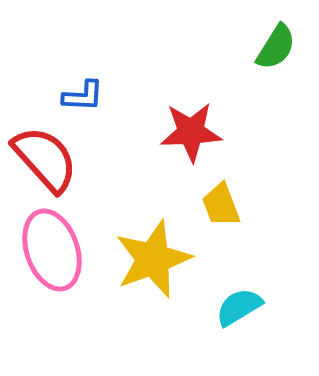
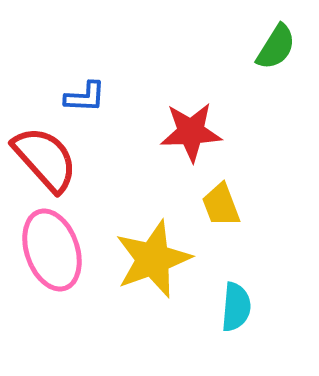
blue L-shape: moved 2 px right, 1 px down
cyan semicircle: moved 3 px left; rotated 126 degrees clockwise
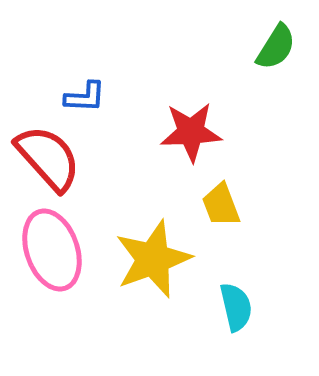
red semicircle: moved 3 px right, 1 px up
cyan semicircle: rotated 18 degrees counterclockwise
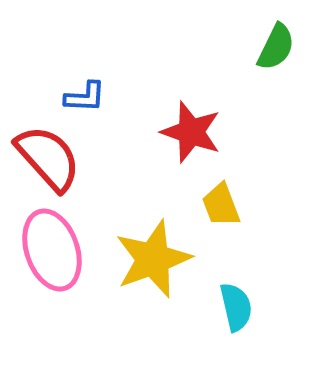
green semicircle: rotated 6 degrees counterclockwise
red star: rotated 22 degrees clockwise
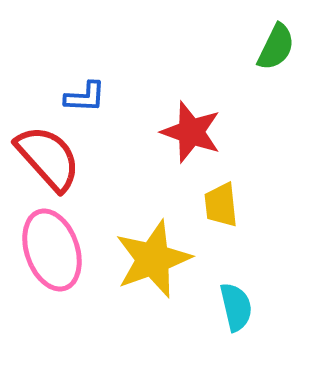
yellow trapezoid: rotated 15 degrees clockwise
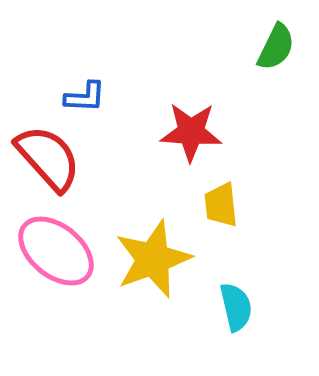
red star: rotated 16 degrees counterclockwise
pink ellipse: moved 4 px right, 1 px down; rotated 32 degrees counterclockwise
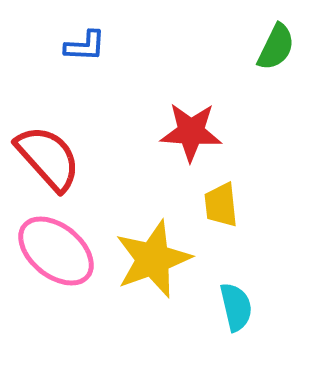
blue L-shape: moved 51 px up
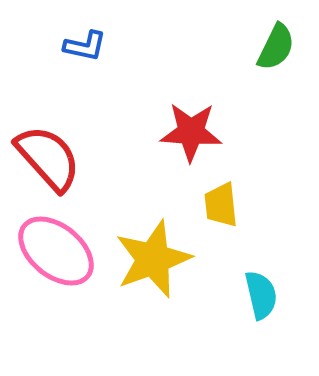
blue L-shape: rotated 9 degrees clockwise
cyan semicircle: moved 25 px right, 12 px up
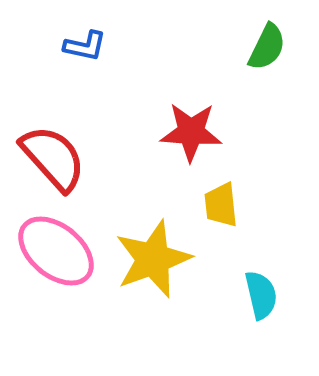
green semicircle: moved 9 px left
red semicircle: moved 5 px right
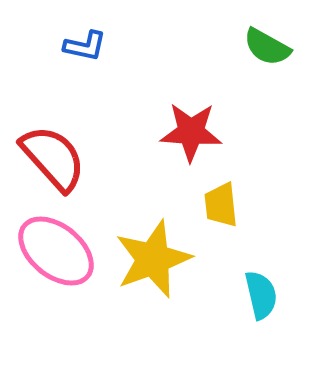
green semicircle: rotated 93 degrees clockwise
